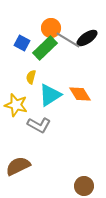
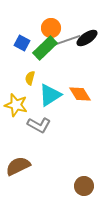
gray line: rotated 50 degrees counterclockwise
yellow semicircle: moved 1 px left, 1 px down
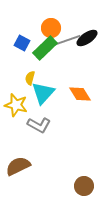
cyan triangle: moved 7 px left, 2 px up; rotated 15 degrees counterclockwise
